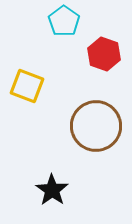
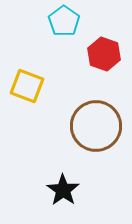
black star: moved 11 px right
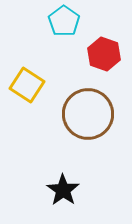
yellow square: moved 1 px up; rotated 12 degrees clockwise
brown circle: moved 8 px left, 12 px up
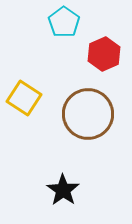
cyan pentagon: moved 1 px down
red hexagon: rotated 16 degrees clockwise
yellow square: moved 3 px left, 13 px down
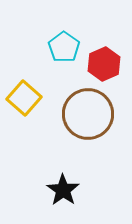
cyan pentagon: moved 25 px down
red hexagon: moved 10 px down
yellow square: rotated 8 degrees clockwise
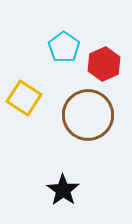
yellow square: rotated 8 degrees counterclockwise
brown circle: moved 1 px down
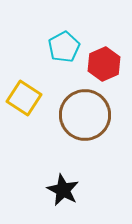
cyan pentagon: rotated 8 degrees clockwise
brown circle: moved 3 px left
black star: rotated 8 degrees counterclockwise
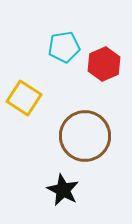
cyan pentagon: rotated 20 degrees clockwise
brown circle: moved 21 px down
